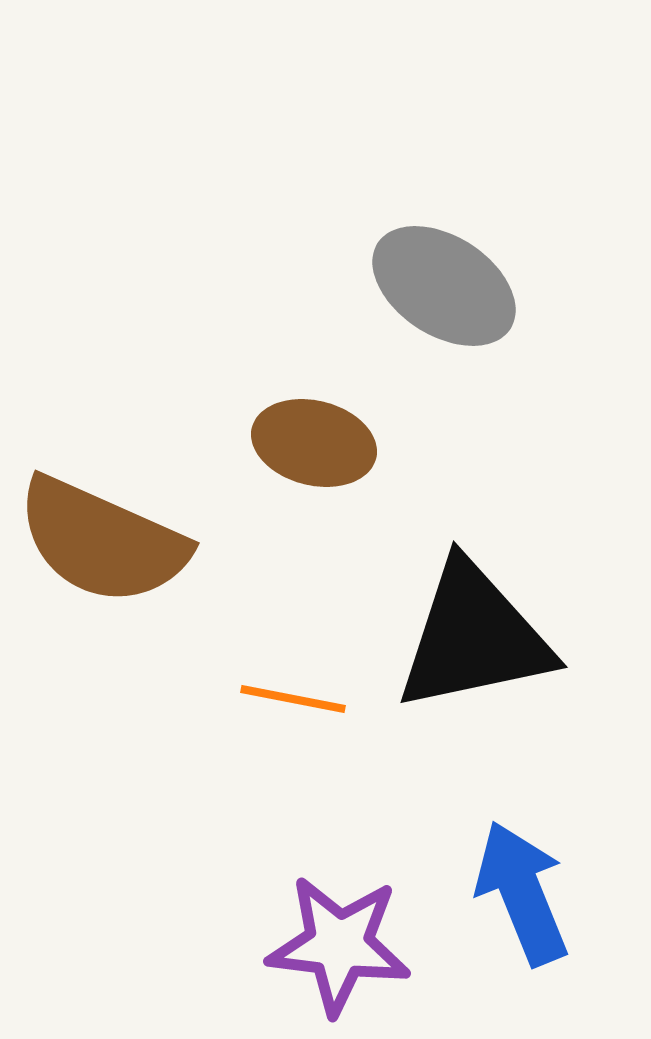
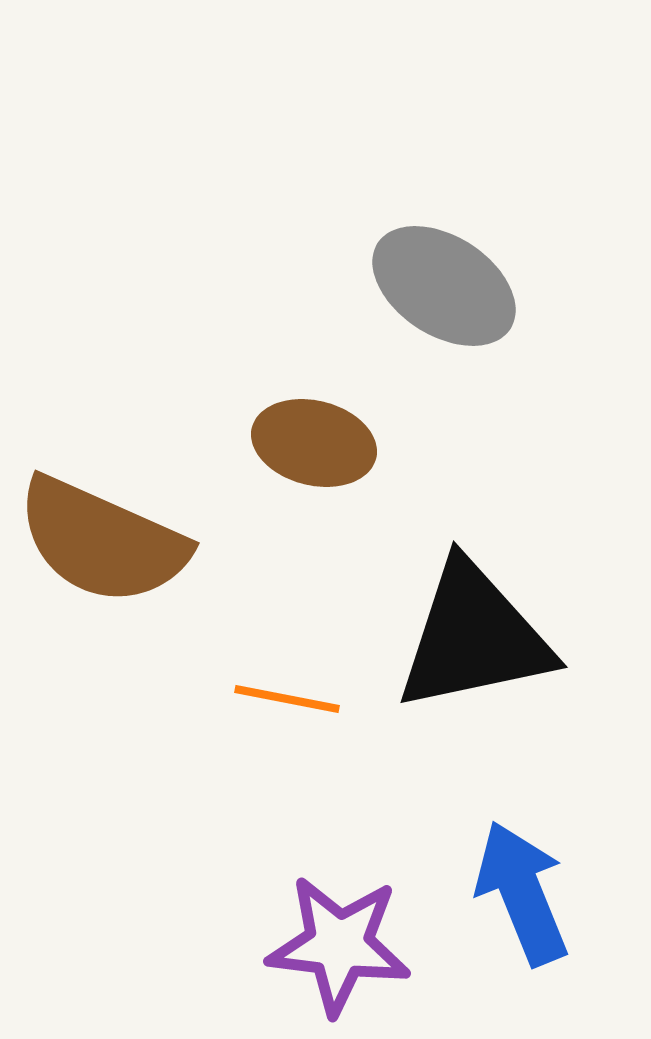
orange line: moved 6 px left
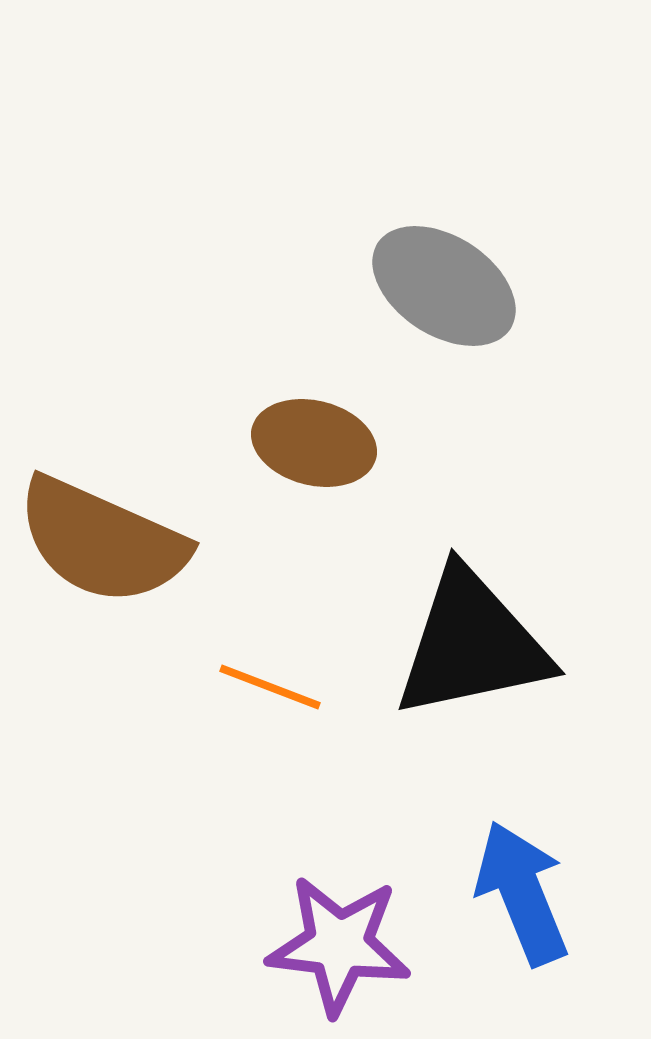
black triangle: moved 2 px left, 7 px down
orange line: moved 17 px left, 12 px up; rotated 10 degrees clockwise
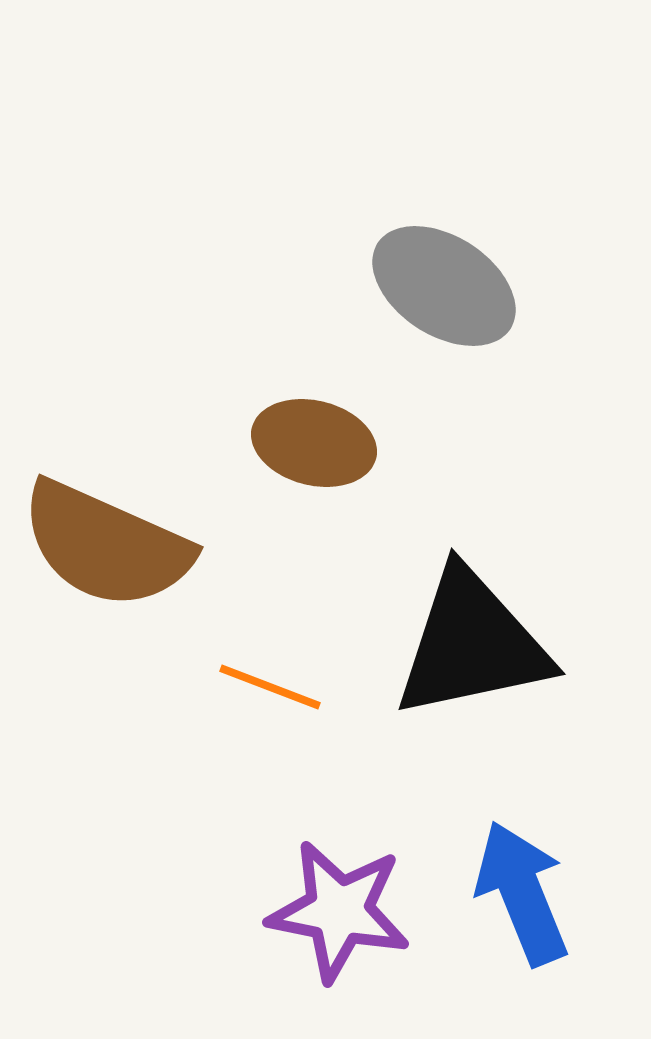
brown semicircle: moved 4 px right, 4 px down
purple star: moved 34 px up; rotated 4 degrees clockwise
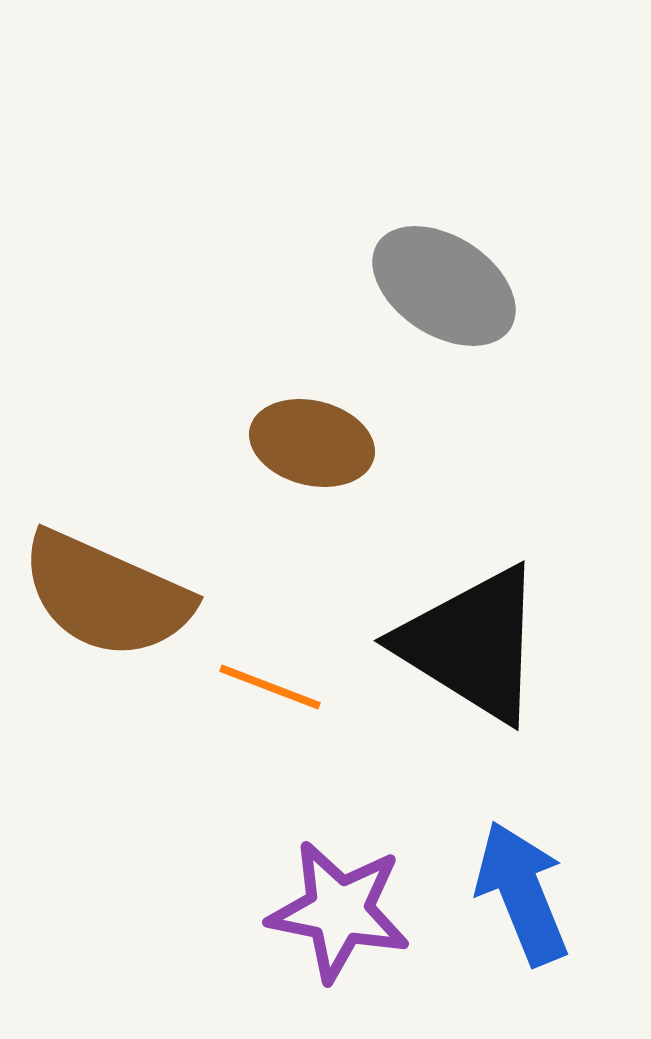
brown ellipse: moved 2 px left
brown semicircle: moved 50 px down
black triangle: rotated 44 degrees clockwise
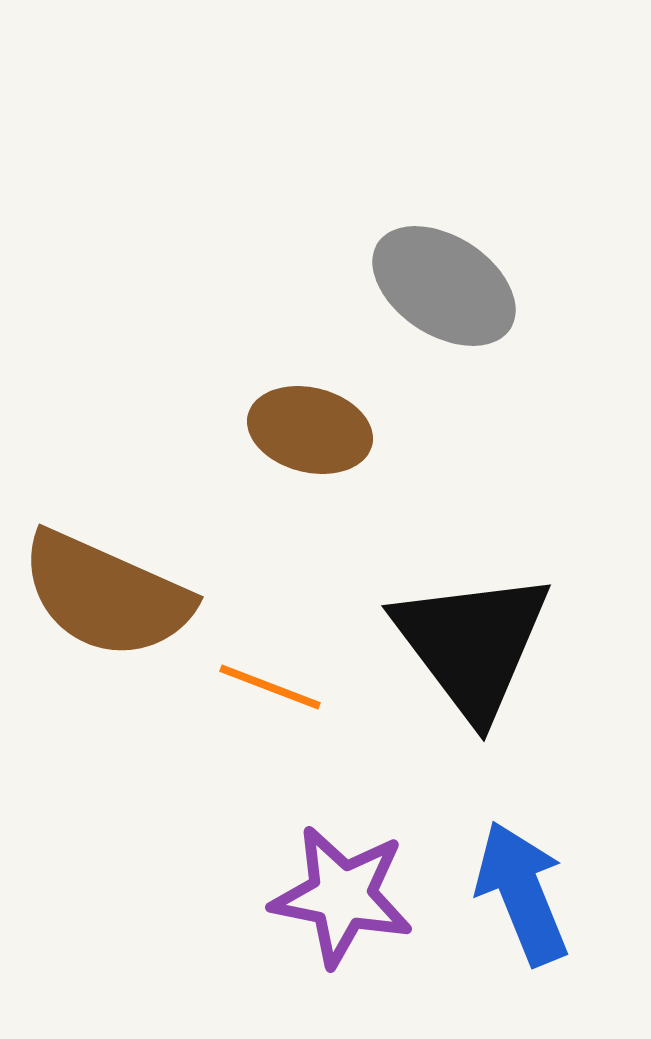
brown ellipse: moved 2 px left, 13 px up
black triangle: rotated 21 degrees clockwise
purple star: moved 3 px right, 15 px up
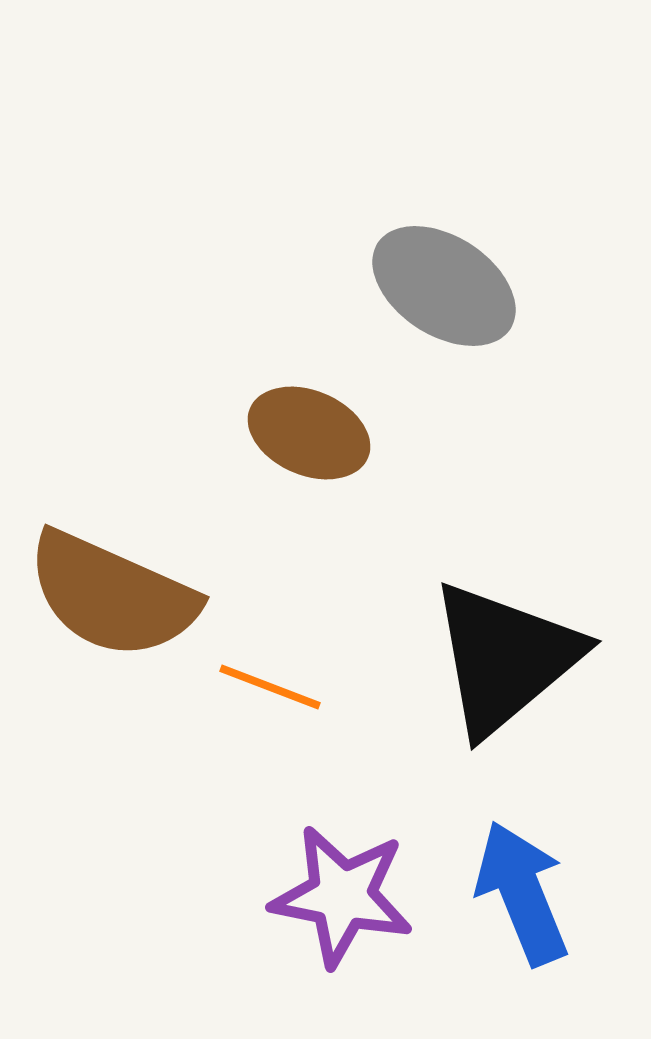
brown ellipse: moved 1 px left, 3 px down; rotated 9 degrees clockwise
brown semicircle: moved 6 px right
black triangle: moved 33 px right, 14 px down; rotated 27 degrees clockwise
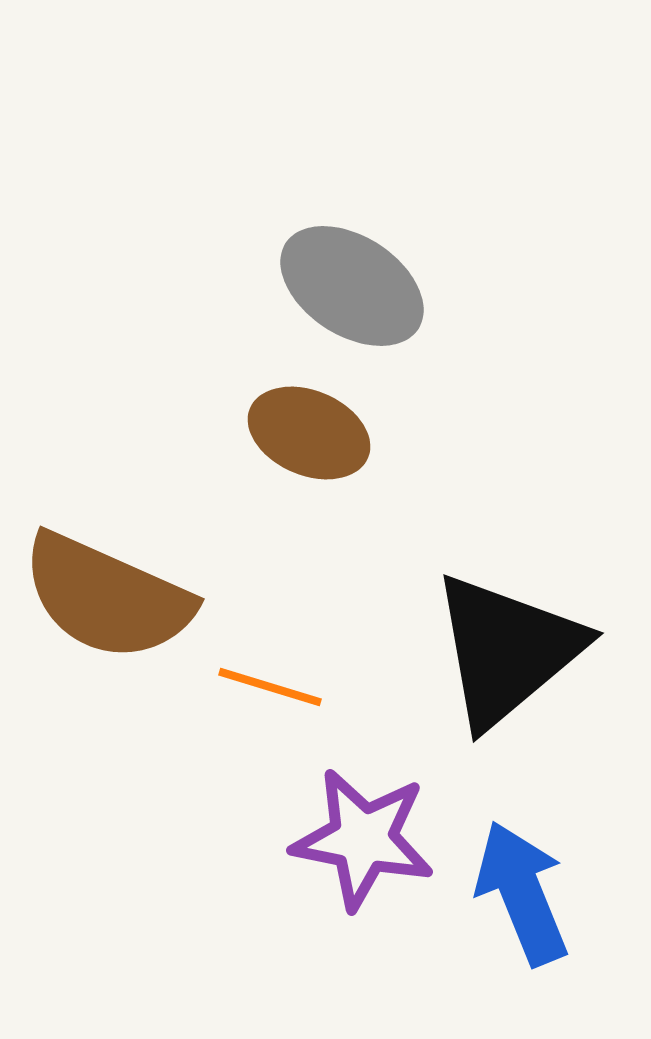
gray ellipse: moved 92 px left
brown semicircle: moved 5 px left, 2 px down
black triangle: moved 2 px right, 8 px up
orange line: rotated 4 degrees counterclockwise
purple star: moved 21 px right, 57 px up
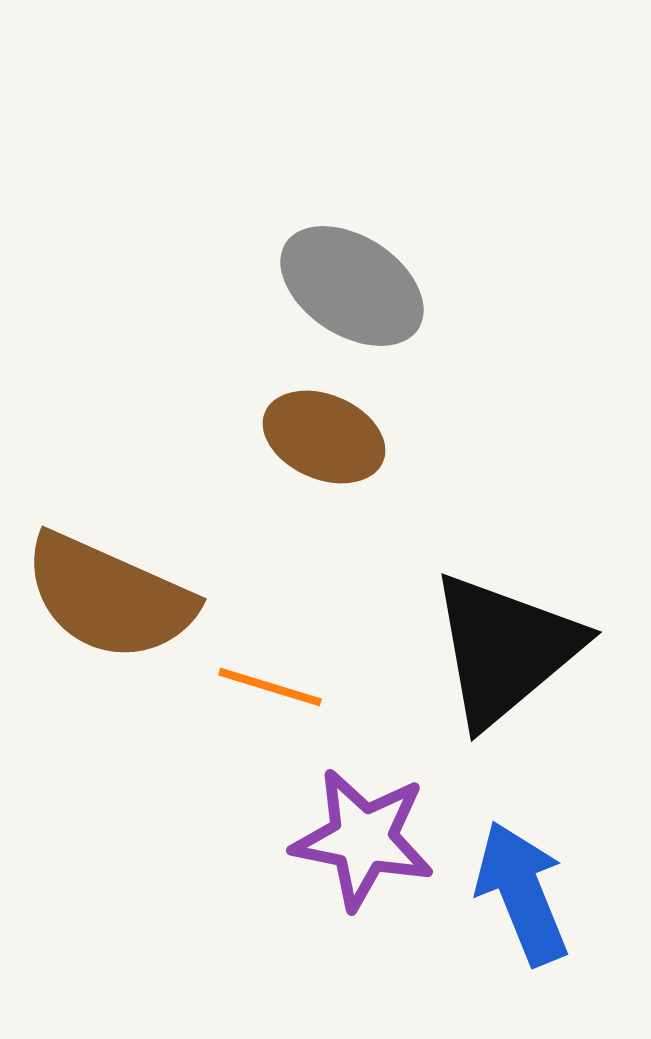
brown ellipse: moved 15 px right, 4 px down
brown semicircle: moved 2 px right
black triangle: moved 2 px left, 1 px up
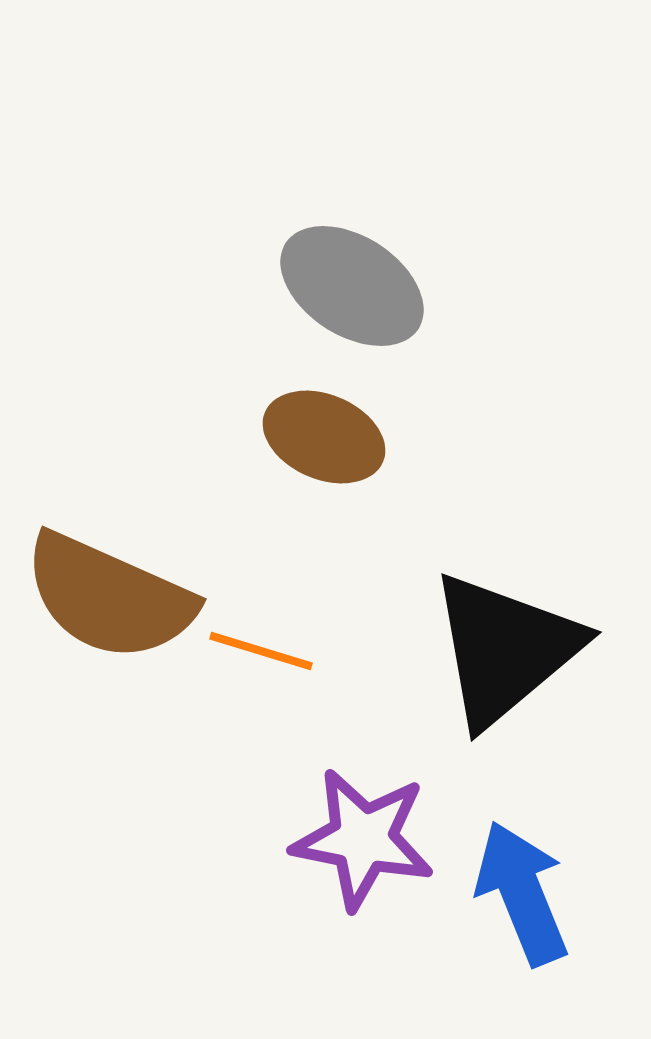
orange line: moved 9 px left, 36 px up
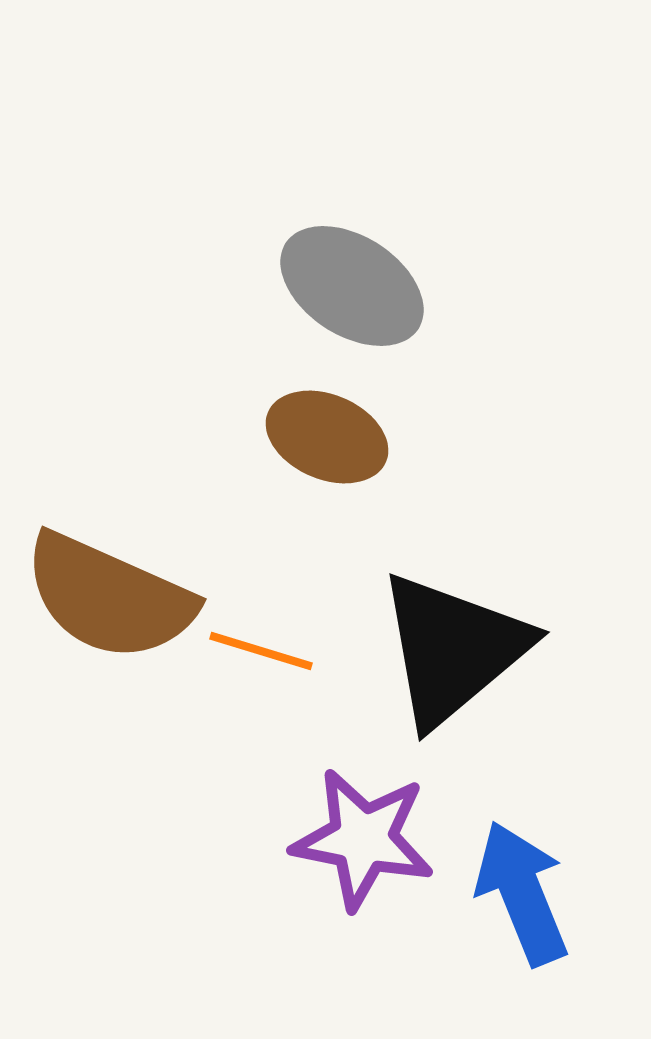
brown ellipse: moved 3 px right
black triangle: moved 52 px left
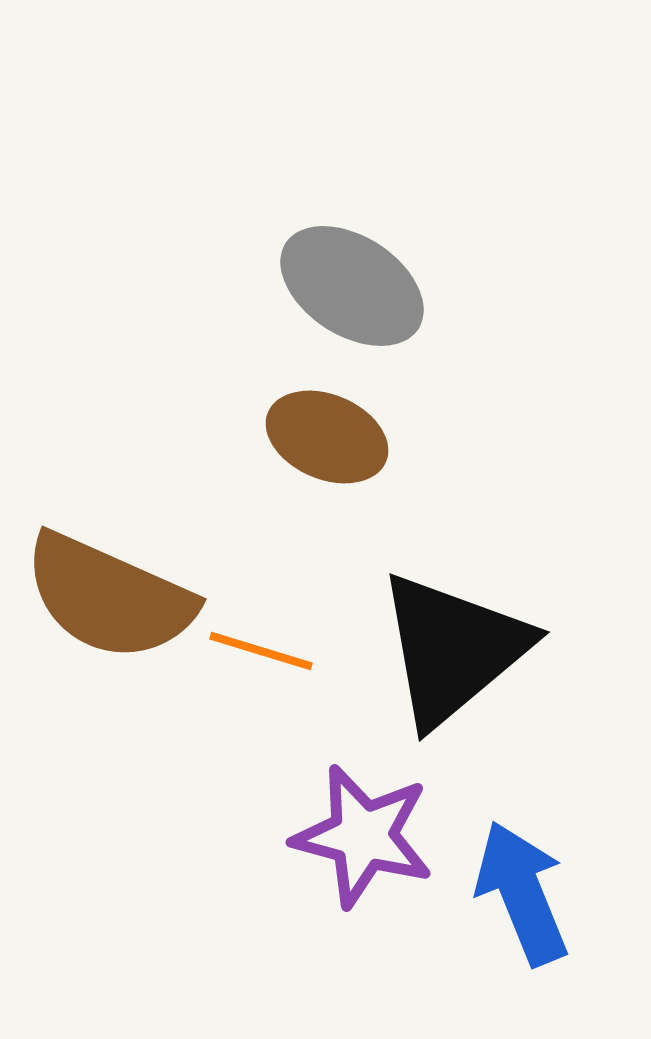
purple star: moved 3 px up; rotated 4 degrees clockwise
